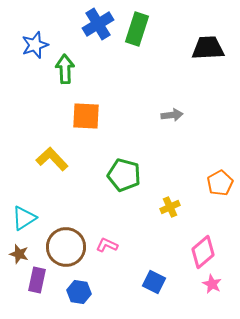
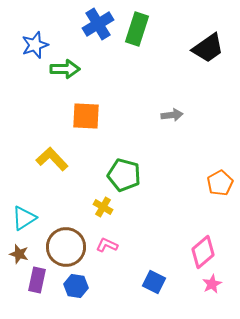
black trapezoid: rotated 148 degrees clockwise
green arrow: rotated 92 degrees clockwise
yellow cross: moved 67 px left; rotated 36 degrees counterclockwise
pink star: rotated 18 degrees clockwise
blue hexagon: moved 3 px left, 6 px up
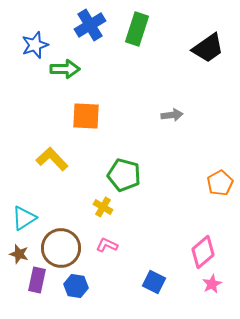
blue cross: moved 8 px left, 1 px down
brown circle: moved 5 px left, 1 px down
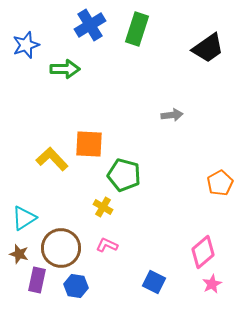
blue star: moved 9 px left
orange square: moved 3 px right, 28 px down
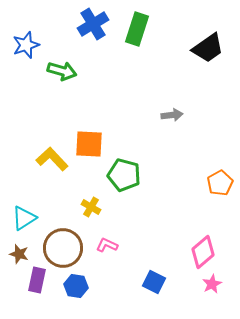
blue cross: moved 3 px right, 1 px up
green arrow: moved 3 px left, 2 px down; rotated 16 degrees clockwise
yellow cross: moved 12 px left
brown circle: moved 2 px right
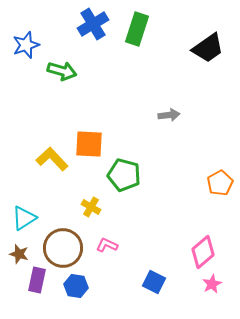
gray arrow: moved 3 px left
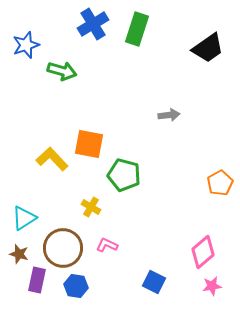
orange square: rotated 8 degrees clockwise
pink star: moved 2 px down; rotated 18 degrees clockwise
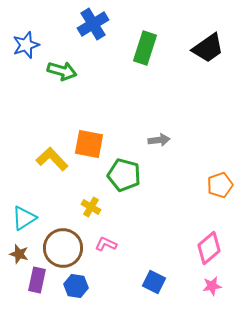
green rectangle: moved 8 px right, 19 px down
gray arrow: moved 10 px left, 25 px down
orange pentagon: moved 2 px down; rotated 10 degrees clockwise
pink L-shape: moved 1 px left, 1 px up
pink diamond: moved 6 px right, 4 px up
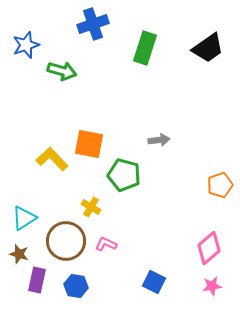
blue cross: rotated 12 degrees clockwise
brown circle: moved 3 px right, 7 px up
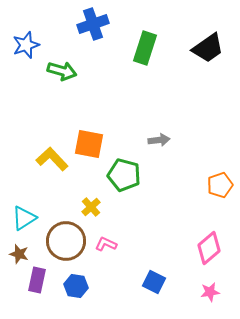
yellow cross: rotated 18 degrees clockwise
pink star: moved 2 px left, 6 px down
